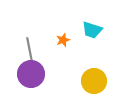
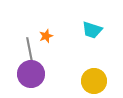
orange star: moved 17 px left, 4 px up
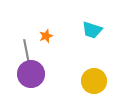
gray line: moved 3 px left, 2 px down
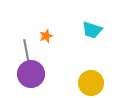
yellow circle: moved 3 px left, 2 px down
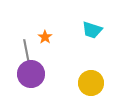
orange star: moved 1 px left, 1 px down; rotated 16 degrees counterclockwise
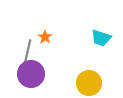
cyan trapezoid: moved 9 px right, 8 px down
gray line: rotated 24 degrees clockwise
yellow circle: moved 2 px left
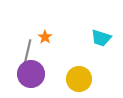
yellow circle: moved 10 px left, 4 px up
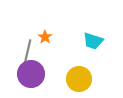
cyan trapezoid: moved 8 px left, 3 px down
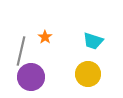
gray line: moved 6 px left, 3 px up
purple circle: moved 3 px down
yellow circle: moved 9 px right, 5 px up
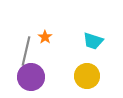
gray line: moved 5 px right
yellow circle: moved 1 px left, 2 px down
